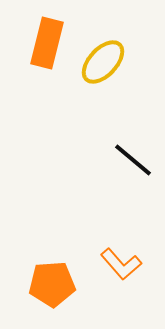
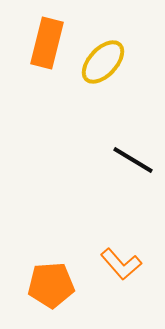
black line: rotated 9 degrees counterclockwise
orange pentagon: moved 1 px left, 1 px down
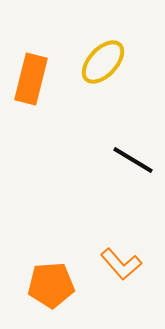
orange rectangle: moved 16 px left, 36 px down
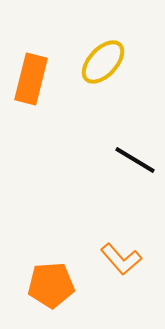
black line: moved 2 px right
orange L-shape: moved 5 px up
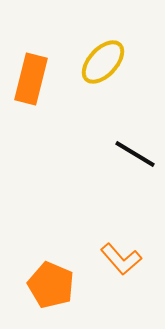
black line: moved 6 px up
orange pentagon: rotated 27 degrees clockwise
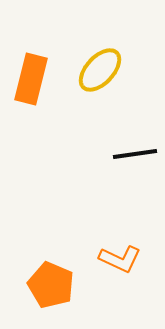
yellow ellipse: moved 3 px left, 8 px down
black line: rotated 39 degrees counterclockwise
orange L-shape: moved 1 px left; rotated 24 degrees counterclockwise
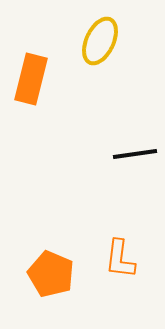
yellow ellipse: moved 29 px up; rotated 18 degrees counterclockwise
orange L-shape: rotated 72 degrees clockwise
orange pentagon: moved 11 px up
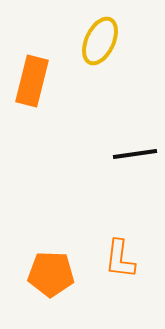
orange rectangle: moved 1 px right, 2 px down
orange pentagon: rotated 21 degrees counterclockwise
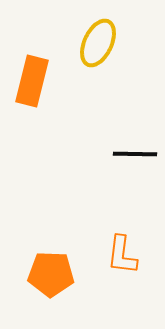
yellow ellipse: moved 2 px left, 2 px down
black line: rotated 9 degrees clockwise
orange L-shape: moved 2 px right, 4 px up
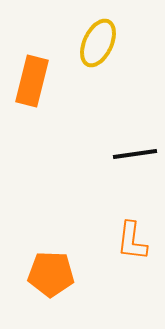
black line: rotated 9 degrees counterclockwise
orange L-shape: moved 10 px right, 14 px up
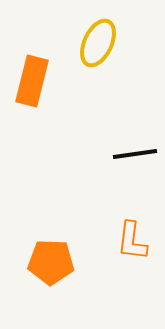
orange pentagon: moved 12 px up
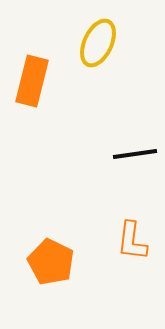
orange pentagon: rotated 24 degrees clockwise
